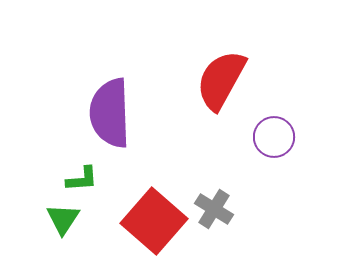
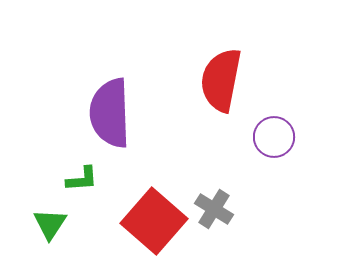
red semicircle: rotated 18 degrees counterclockwise
green triangle: moved 13 px left, 5 px down
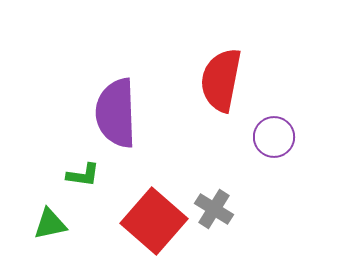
purple semicircle: moved 6 px right
green L-shape: moved 1 px right, 4 px up; rotated 12 degrees clockwise
green triangle: rotated 45 degrees clockwise
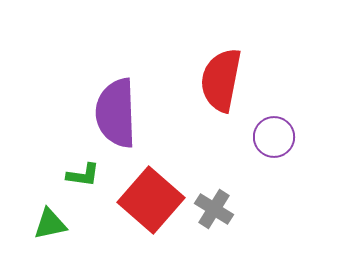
red square: moved 3 px left, 21 px up
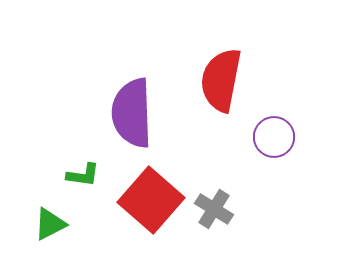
purple semicircle: moved 16 px right
green triangle: rotated 15 degrees counterclockwise
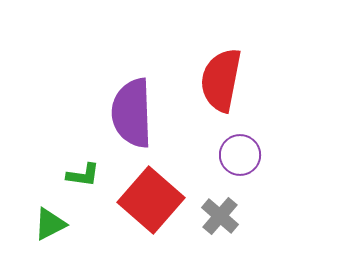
purple circle: moved 34 px left, 18 px down
gray cross: moved 6 px right, 7 px down; rotated 9 degrees clockwise
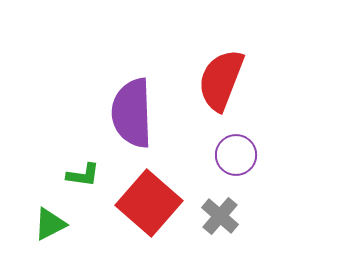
red semicircle: rotated 10 degrees clockwise
purple circle: moved 4 px left
red square: moved 2 px left, 3 px down
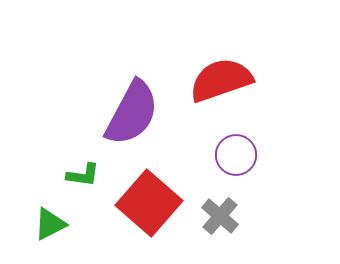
red semicircle: rotated 50 degrees clockwise
purple semicircle: rotated 150 degrees counterclockwise
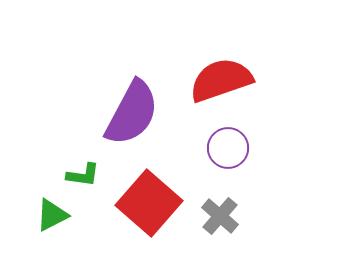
purple circle: moved 8 px left, 7 px up
green triangle: moved 2 px right, 9 px up
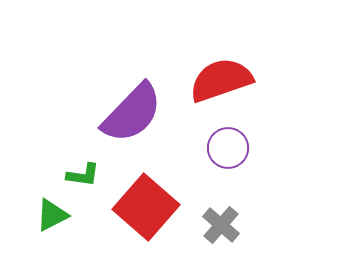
purple semicircle: rotated 16 degrees clockwise
red square: moved 3 px left, 4 px down
gray cross: moved 1 px right, 9 px down
